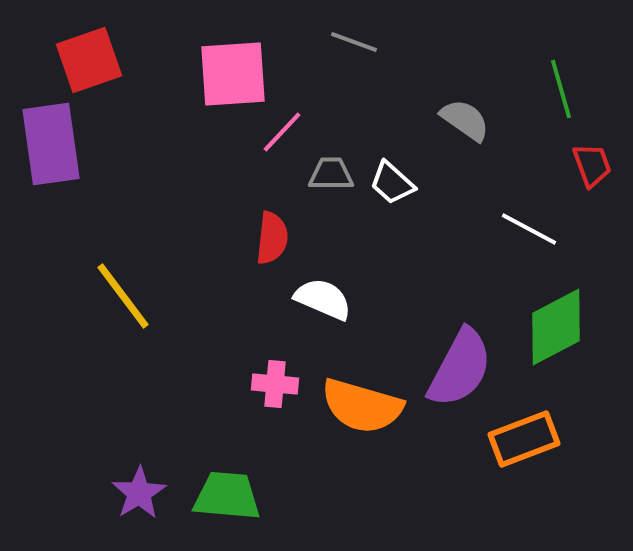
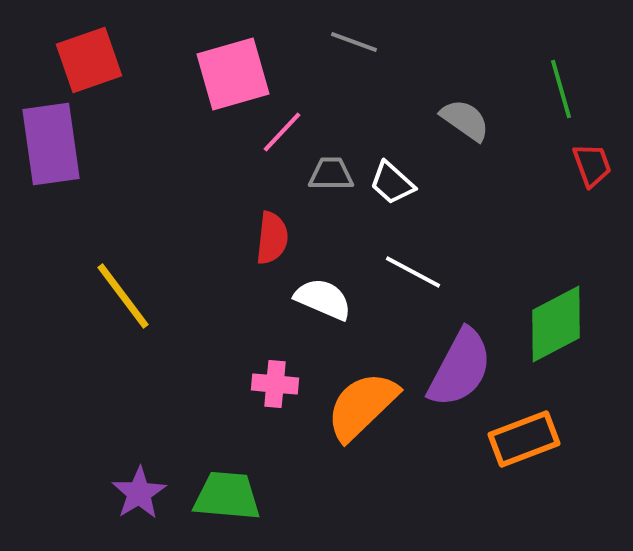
pink square: rotated 12 degrees counterclockwise
white line: moved 116 px left, 43 px down
green diamond: moved 3 px up
orange semicircle: rotated 120 degrees clockwise
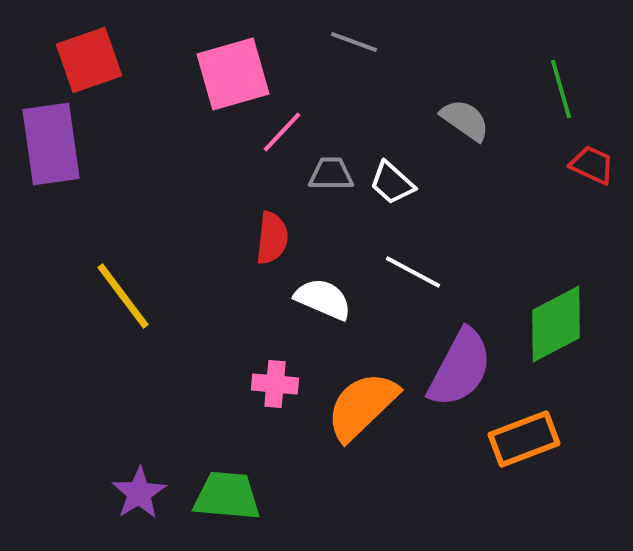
red trapezoid: rotated 45 degrees counterclockwise
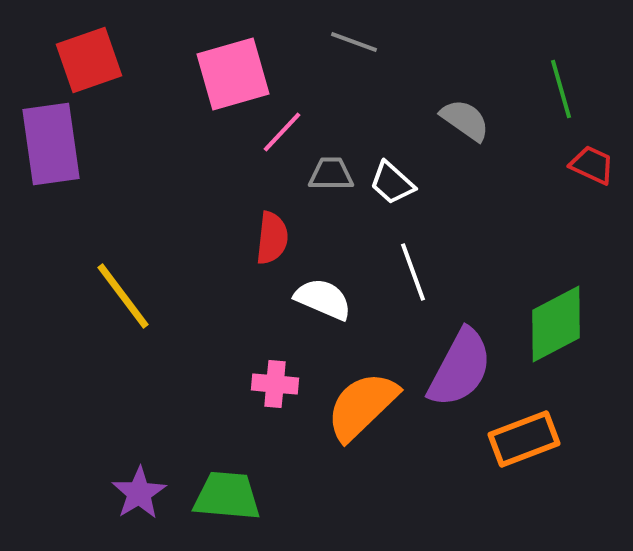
white line: rotated 42 degrees clockwise
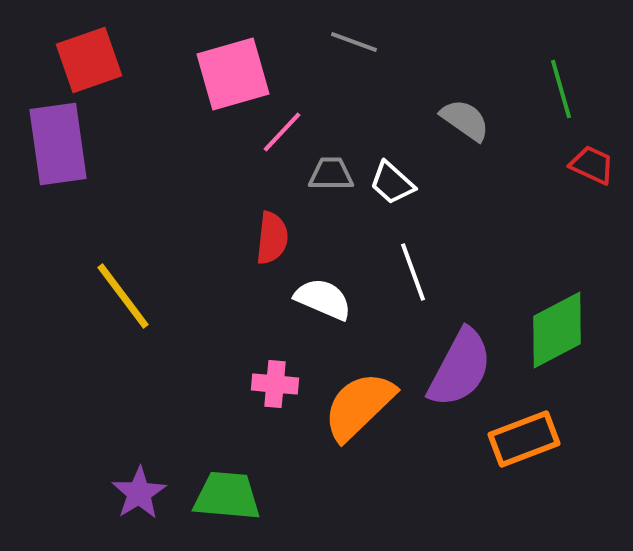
purple rectangle: moved 7 px right
green diamond: moved 1 px right, 6 px down
orange semicircle: moved 3 px left
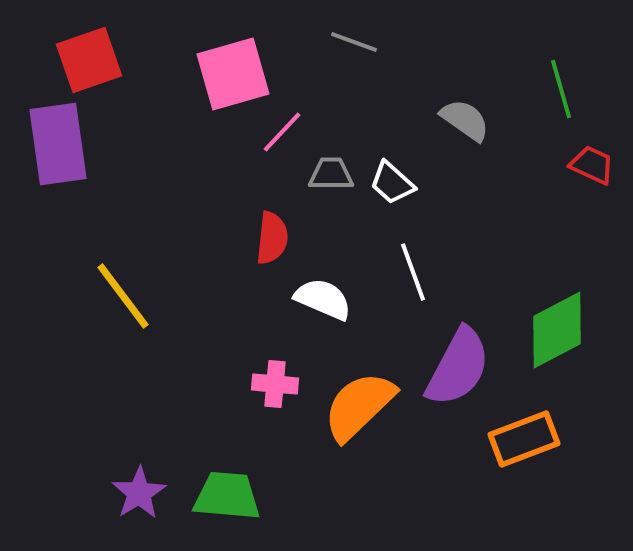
purple semicircle: moved 2 px left, 1 px up
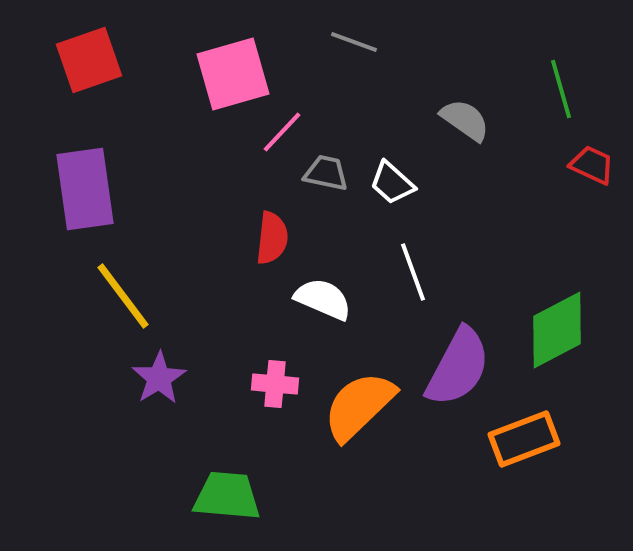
purple rectangle: moved 27 px right, 45 px down
gray trapezoid: moved 5 px left, 1 px up; rotated 12 degrees clockwise
purple star: moved 20 px right, 115 px up
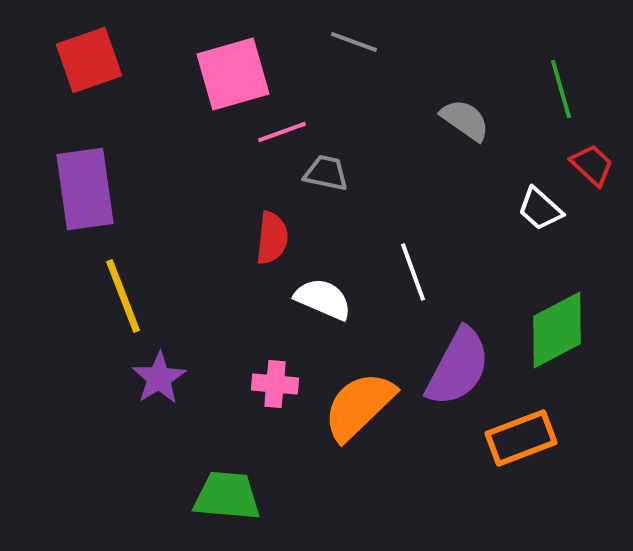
pink line: rotated 27 degrees clockwise
red trapezoid: rotated 18 degrees clockwise
white trapezoid: moved 148 px right, 26 px down
yellow line: rotated 16 degrees clockwise
orange rectangle: moved 3 px left, 1 px up
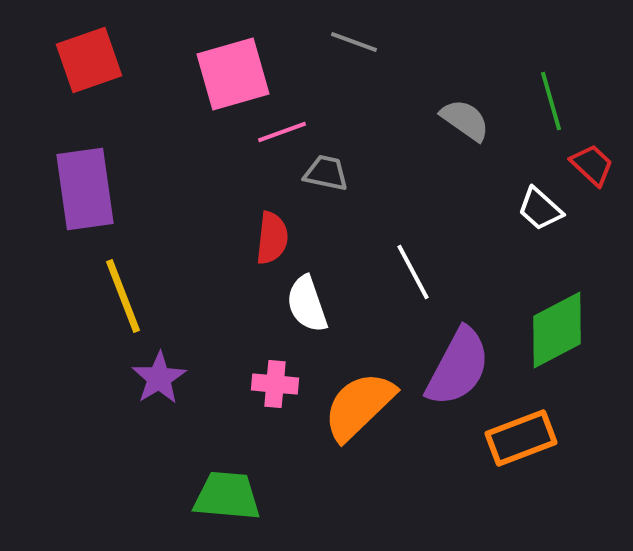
green line: moved 10 px left, 12 px down
white line: rotated 8 degrees counterclockwise
white semicircle: moved 16 px left, 5 px down; rotated 132 degrees counterclockwise
